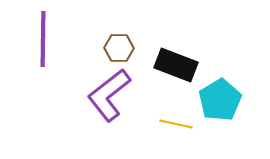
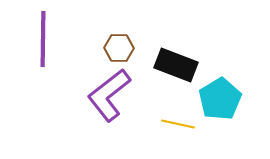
cyan pentagon: moved 1 px up
yellow line: moved 2 px right
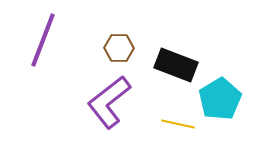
purple line: moved 1 px down; rotated 20 degrees clockwise
purple L-shape: moved 7 px down
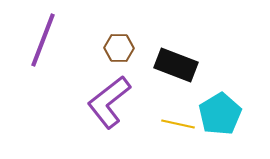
cyan pentagon: moved 15 px down
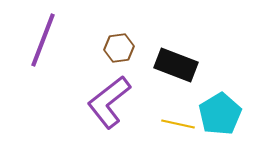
brown hexagon: rotated 8 degrees counterclockwise
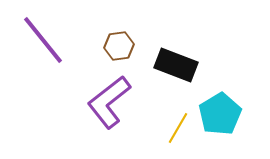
purple line: rotated 60 degrees counterclockwise
brown hexagon: moved 2 px up
yellow line: moved 4 px down; rotated 72 degrees counterclockwise
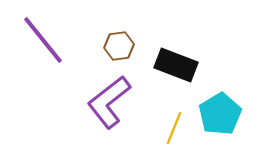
yellow line: moved 4 px left; rotated 8 degrees counterclockwise
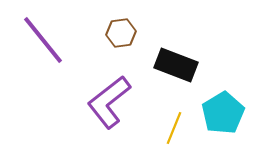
brown hexagon: moved 2 px right, 13 px up
cyan pentagon: moved 3 px right, 1 px up
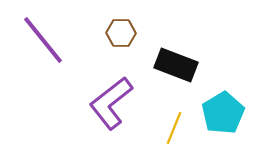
brown hexagon: rotated 8 degrees clockwise
purple L-shape: moved 2 px right, 1 px down
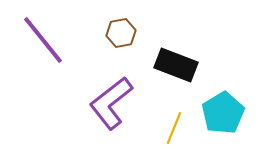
brown hexagon: rotated 12 degrees counterclockwise
